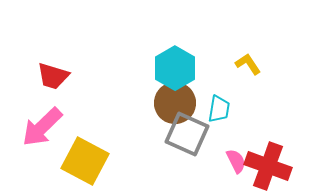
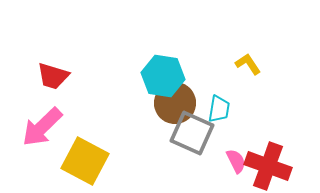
cyan hexagon: moved 12 px left, 8 px down; rotated 21 degrees counterclockwise
gray square: moved 5 px right, 1 px up
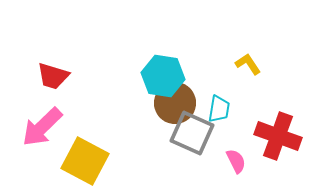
red cross: moved 10 px right, 30 px up
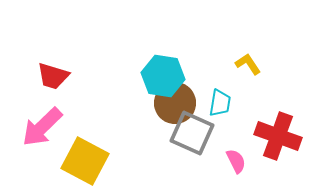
cyan trapezoid: moved 1 px right, 6 px up
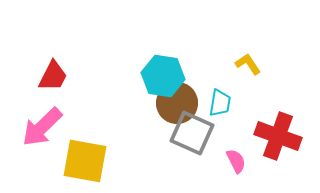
red trapezoid: rotated 80 degrees counterclockwise
brown circle: moved 2 px right
yellow square: rotated 18 degrees counterclockwise
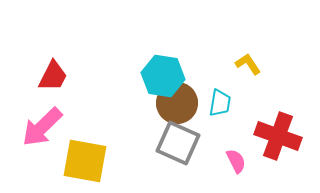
gray square: moved 14 px left, 10 px down
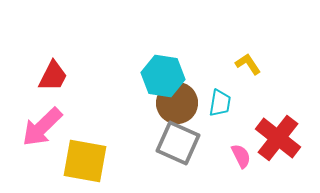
red cross: moved 2 px down; rotated 18 degrees clockwise
pink semicircle: moved 5 px right, 5 px up
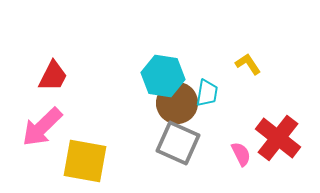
cyan trapezoid: moved 13 px left, 10 px up
pink semicircle: moved 2 px up
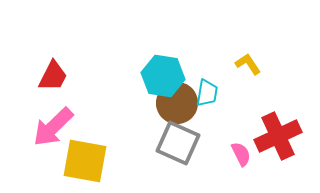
pink arrow: moved 11 px right
red cross: moved 2 px up; rotated 27 degrees clockwise
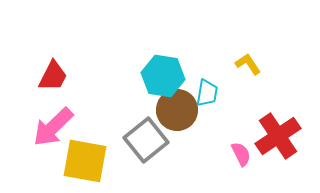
brown circle: moved 7 px down
red cross: rotated 9 degrees counterclockwise
gray square: moved 32 px left, 3 px up; rotated 27 degrees clockwise
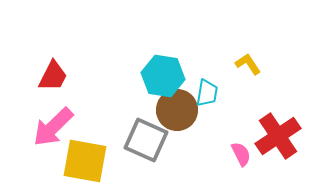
gray square: rotated 27 degrees counterclockwise
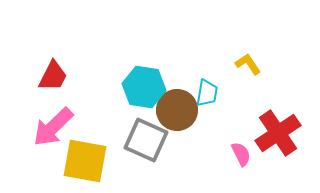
cyan hexagon: moved 19 px left, 11 px down
red cross: moved 3 px up
